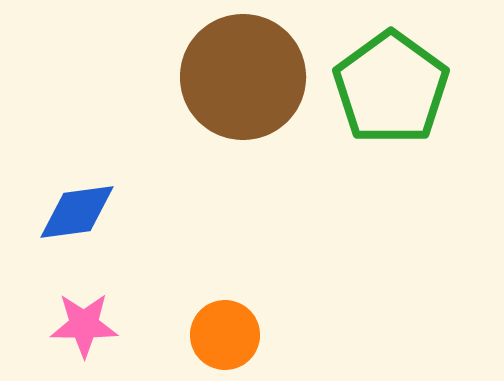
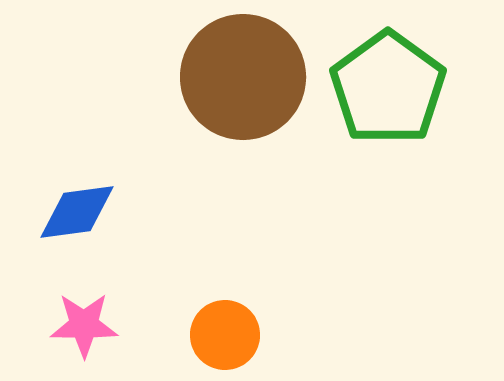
green pentagon: moved 3 px left
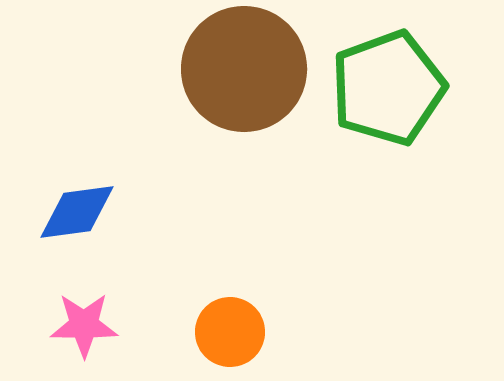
brown circle: moved 1 px right, 8 px up
green pentagon: rotated 16 degrees clockwise
orange circle: moved 5 px right, 3 px up
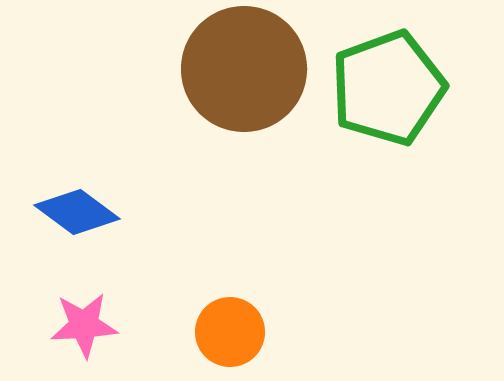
blue diamond: rotated 44 degrees clockwise
pink star: rotated 4 degrees counterclockwise
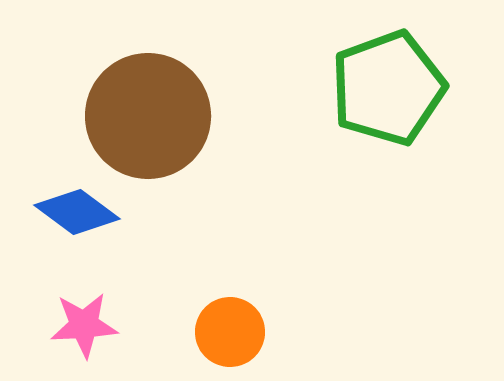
brown circle: moved 96 px left, 47 px down
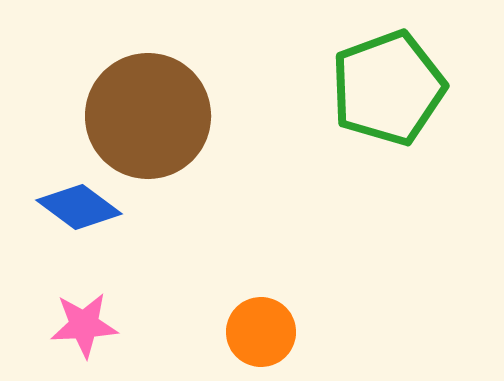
blue diamond: moved 2 px right, 5 px up
orange circle: moved 31 px right
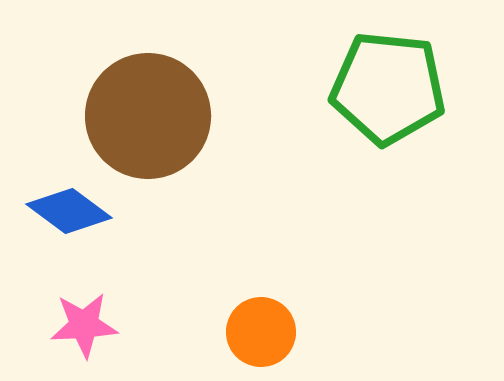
green pentagon: rotated 26 degrees clockwise
blue diamond: moved 10 px left, 4 px down
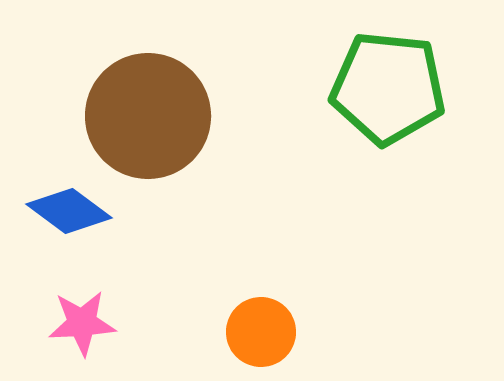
pink star: moved 2 px left, 2 px up
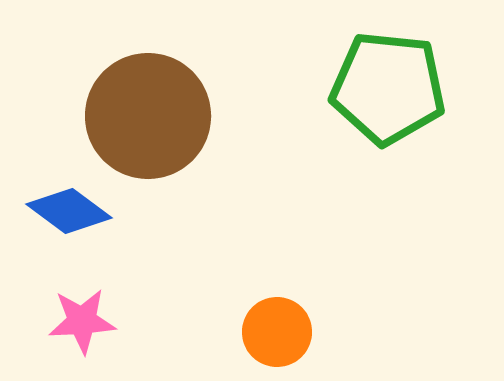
pink star: moved 2 px up
orange circle: moved 16 px right
